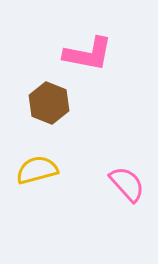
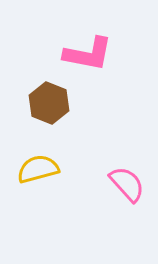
yellow semicircle: moved 1 px right, 1 px up
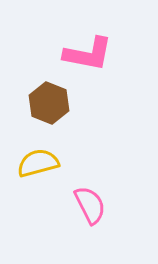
yellow semicircle: moved 6 px up
pink semicircle: moved 37 px left, 21 px down; rotated 15 degrees clockwise
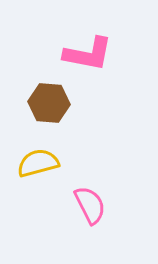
brown hexagon: rotated 18 degrees counterclockwise
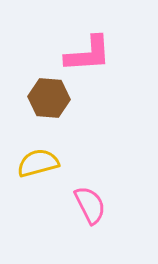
pink L-shape: rotated 15 degrees counterclockwise
brown hexagon: moved 5 px up
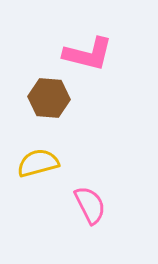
pink L-shape: rotated 18 degrees clockwise
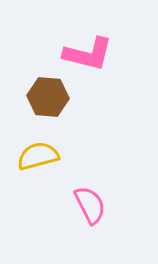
brown hexagon: moved 1 px left, 1 px up
yellow semicircle: moved 7 px up
